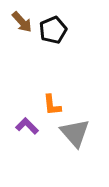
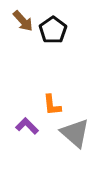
brown arrow: moved 1 px right, 1 px up
black pentagon: rotated 12 degrees counterclockwise
gray triangle: rotated 8 degrees counterclockwise
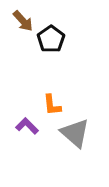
black pentagon: moved 2 px left, 9 px down
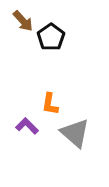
black pentagon: moved 2 px up
orange L-shape: moved 2 px left, 1 px up; rotated 15 degrees clockwise
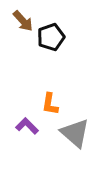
black pentagon: rotated 16 degrees clockwise
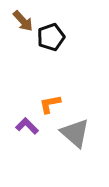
orange L-shape: rotated 70 degrees clockwise
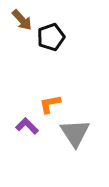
brown arrow: moved 1 px left, 1 px up
gray triangle: rotated 16 degrees clockwise
